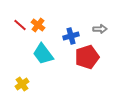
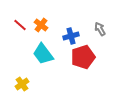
orange cross: moved 3 px right
gray arrow: rotated 120 degrees counterclockwise
red pentagon: moved 4 px left
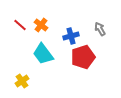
yellow cross: moved 3 px up
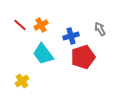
orange cross: rotated 24 degrees clockwise
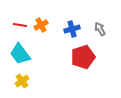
red line: rotated 32 degrees counterclockwise
blue cross: moved 1 px right, 7 px up
cyan trapezoid: moved 23 px left
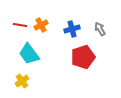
cyan trapezoid: moved 9 px right
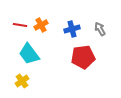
red pentagon: rotated 10 degrees clockwise
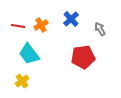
red line: moved 2 px left, 1 px down
blue cross: moved 1 px left, 10 px up; rotated 28 degrees counterclockwise
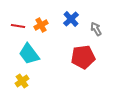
gray arrow: moved 4 px left
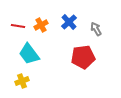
blue cross: moved 2 px left, 3 px down
yellow cross: rotated 16 degrees clockwise
